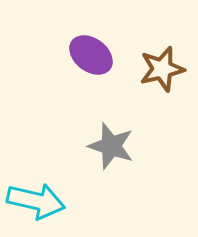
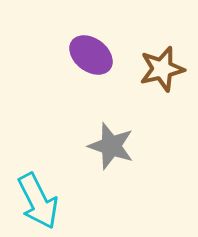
cyan arrow: moved 2 px right; rotated 50 degrees clockwise
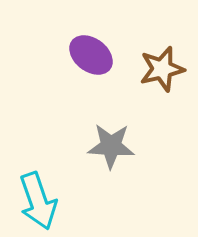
gray star: rotated 15 degrees counterclockwise
cyan arrow: rotated 8 degrees clockwise
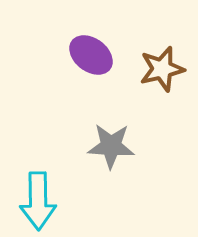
cyan arrow: rotated 18 degrees clockwise
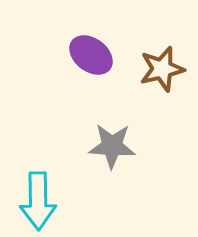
gray star: moved 1 px right
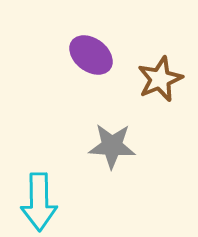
brown star: moved 2 px left, 10 px down; rotated 9 degrees counterclockwise
cyan arrow: moved 1 px right, 1 px down
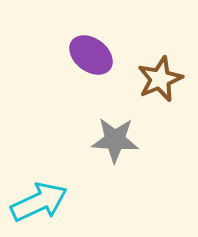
gray star: moved 3 px right, 6 px up
cyan arrow: rotated 114 degrees counterclockwise
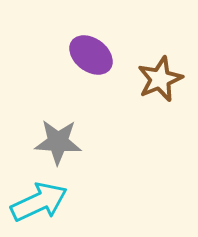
gray star: moved 57 px left, 2 px down
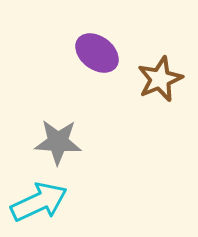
purple ellipse: moved 6 px right, 2 px up
